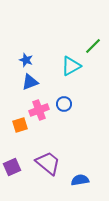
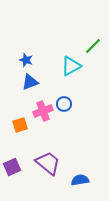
pink cross: moved 4 px right, 1 px down
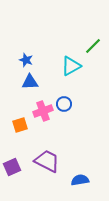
blue triangle: rotated 18 degrees clockwise
purple trapezoid: moved 1 px left, 2 px up; rotated 12 degrees counterclockwise
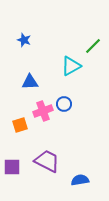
blue star: moved 2 px left, 20 px up
purple square: rotated 24 degrees clockwise
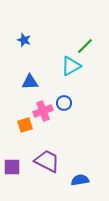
green line: moved 8 px left
blue circle: moved 1 px up
orange square: moved 5 px right
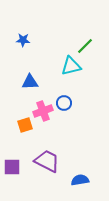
blue star: moved 1 px left; rotated 16 degrees counterclockwise
cyan triangle: rotated 15 degrees clockwise
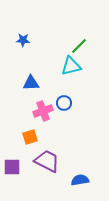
green line: moved 6 px left
blue triangle: moved 1 px right, 1 px down
orange square: moved 5 px right, 12 px down
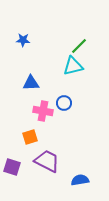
cyan triangle: moved 2 px right
pink cross: rotated 30 degrees clockwise
purple square: rotated 18 degrees clockwise
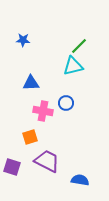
blue circle: moved 2 px right
blue semicircle: rotated 18 degrees clockwise
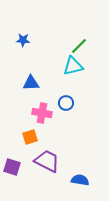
pink cross: moved 1 px left, 2 px down
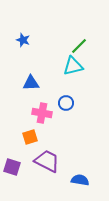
blue star: rotated 16 degrees clockwise
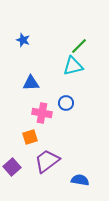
purple trapezoid: rotated 64 degrees counterclockwise
purple square: rotated 30 degrees clockwise
